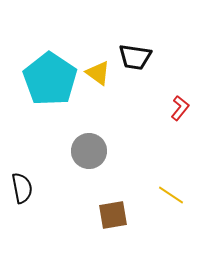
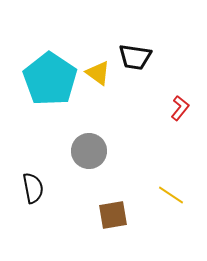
black semicircle: moved 11 px right
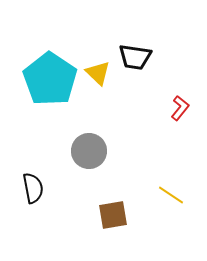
yellow triangle: rotated 8 degrees clockwise
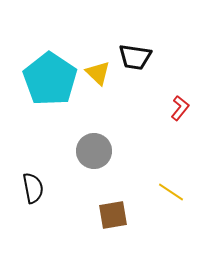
gray circle: moved 5 px right
yellow line: moved 3 px up
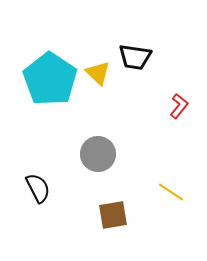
red L-shape: moved 1 px left, 2 px up
gray circle: moved 4 px right, 3 px down
black semicircle: moved 5 px right; rotated 16 degrees counterclockwise
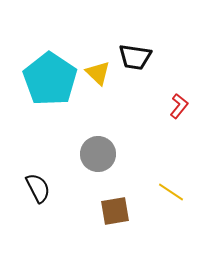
brown square: moved 2 px right, 4 px up
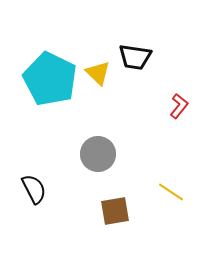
cyan pentagon: rotated 8 degrees counterclockwise
black semicircle: moved 4 px left, 1 px down
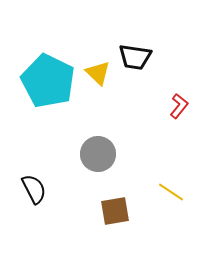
cyan pentagon: moved 2 px left, 2 px down
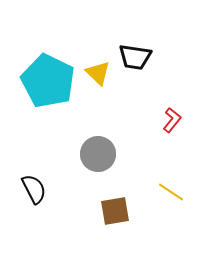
red L-shape: moved 7 px left, 14 px down
